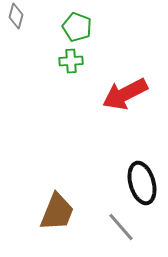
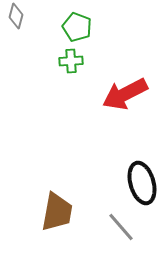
brown trapezoid: rotated 12 degrees counterclockwise
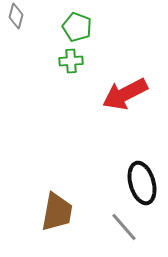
gray line: moved 3 px right
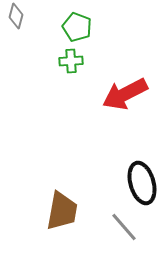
brown trapezoid: moved 5 px right, 1 px up
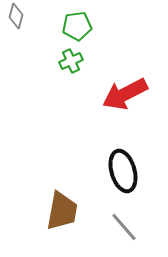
green pentagon: moved 1 px up; rotated 28 degrees counterclockwise
green cross: rotated 20 degrees counterclockwise
black ellipse: moved 19 px left, 12 px up
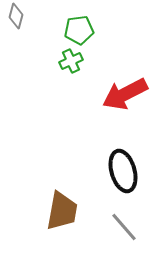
green pentagon: moved 2 px right, 4 px down
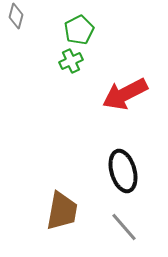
green pentagon: rotated 20 degrees counterclockwise
